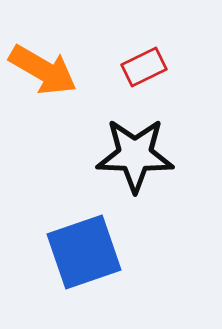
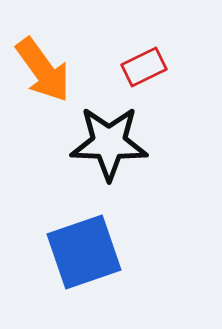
orange arrow: rotated 24 degrees clockwise
black star: moved 26 px left, 12 px up
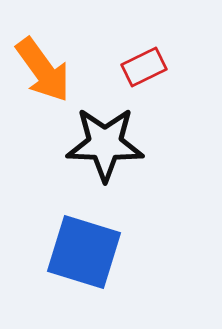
black star: moved 4 px left, 1 px down
blue square: rotated 36 degrees clockwise
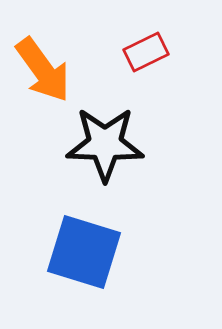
red rectangle: moved 2 px right, 15 px up
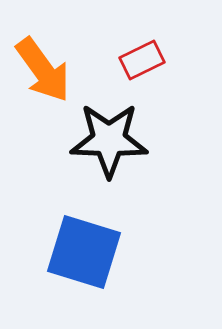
red rectangle: moved 4 px left, 8 px down
black star: moved 4 px right, 4 px up
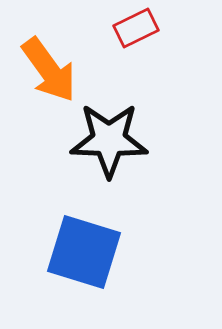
red rectangle: moved 6 px left, 32 px up
orange arrow: moved 6 px right
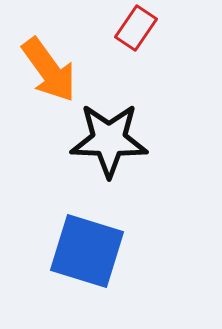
red rectangle: rotated 30 degrees counterclockwise
blue square: moved 3 px right, 1 px up
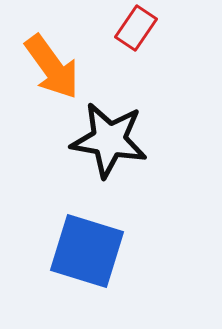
orange arrow: moved 3 px right, 3 px up
black star: rotated 8 degrees clockwise
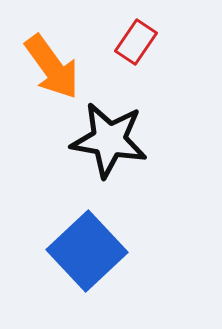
red rectangle: moved 14 px down
blue square: rotated 30 degrees clockwise
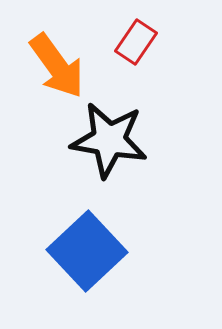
orange arrow: moved 5 px right, 1 px up
